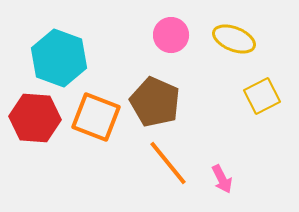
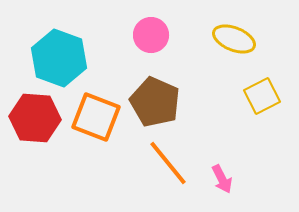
pink circle: moved 20 px left
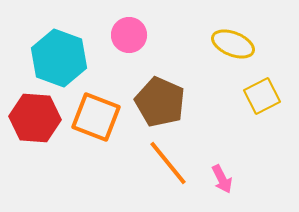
pink circle: moved 22 px left
yellow ellipse: moved 1 px left, 5 px down
brown pentagon: moved 5 px right
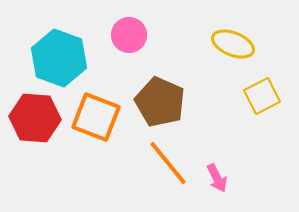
pink arrow: moved 5 px left, 1 px up
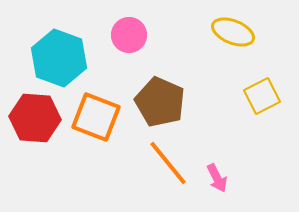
yellow ellipse: moved 12 px up
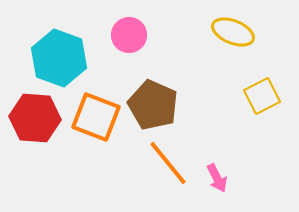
brown pentagon: moved 7 px left, 3 px down
